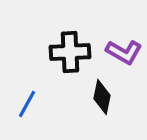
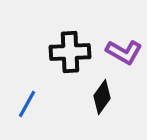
black diamond: rotated 24 degrees clockwise
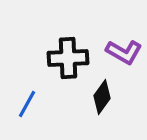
black cross: moved 2 px left, 6 px down
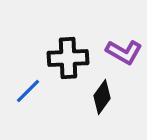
blue line: moved 1 px right, 13 px up; rotated 16 degrees clockwise
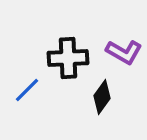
blue line: moved 1 px left, 1 px up
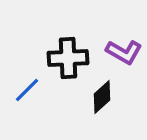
black diamond: rotated 12 degrees clockwise
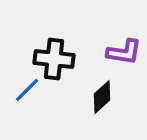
purple L-shape: rotated 21 degrees counterclockwise
black cross: moved 14 px left, 1 px down; rotated 9 degrees clockwise
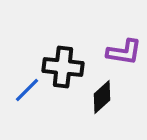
black cross: moved 9 px right, 8 px down
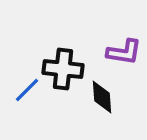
black cross: moved 2 px down
black diamond: rotated 52 degrees counterclockwise
